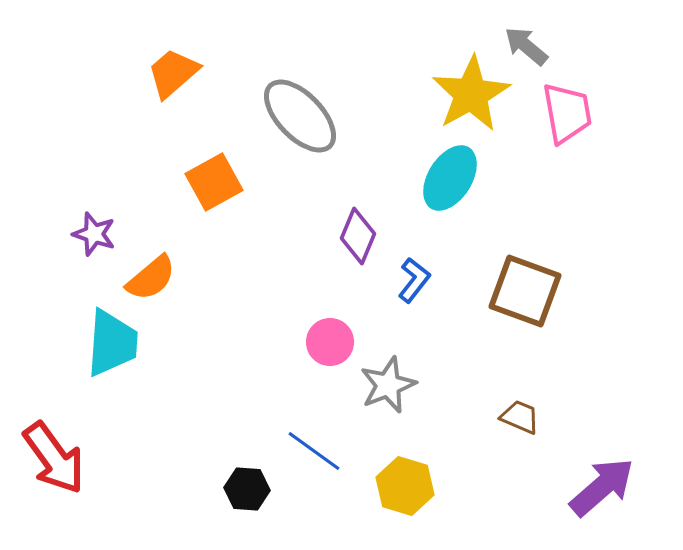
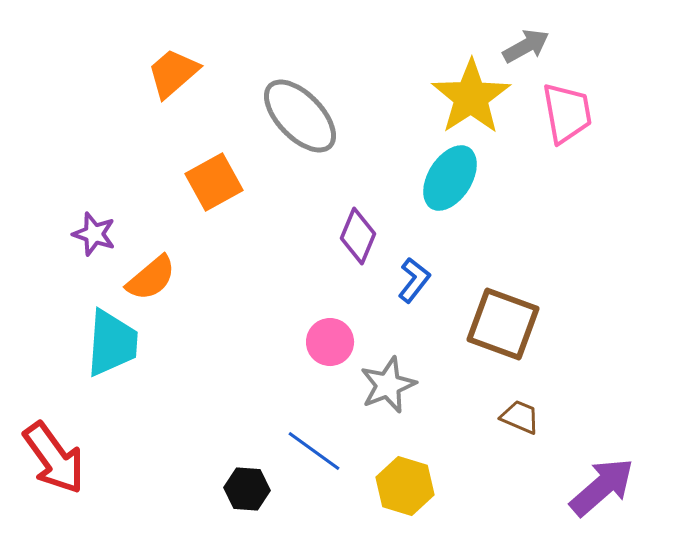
gray arrow: rotated 111 degrees clockwise
yellow star: moved 3 px down; rotated 4 degrees counterclockwise
brown square: moved 22 px left, 33 px down
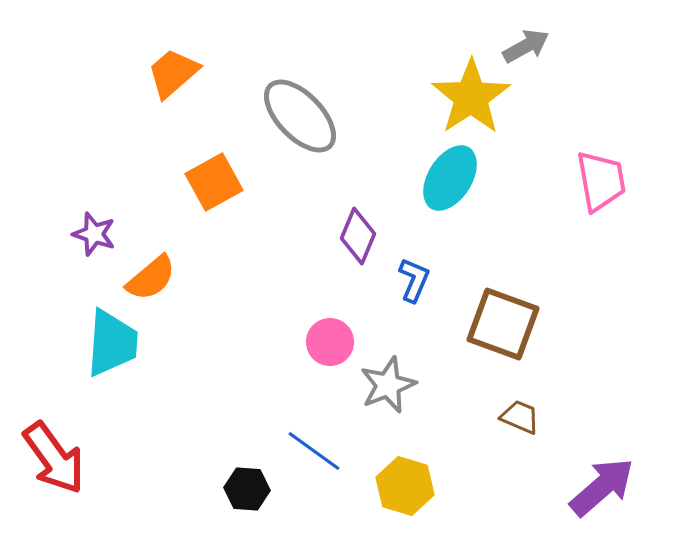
pink trapezoid: moved 34 px right, 68 px down
blue L-shape: rotated 15 degrees counterclockwise
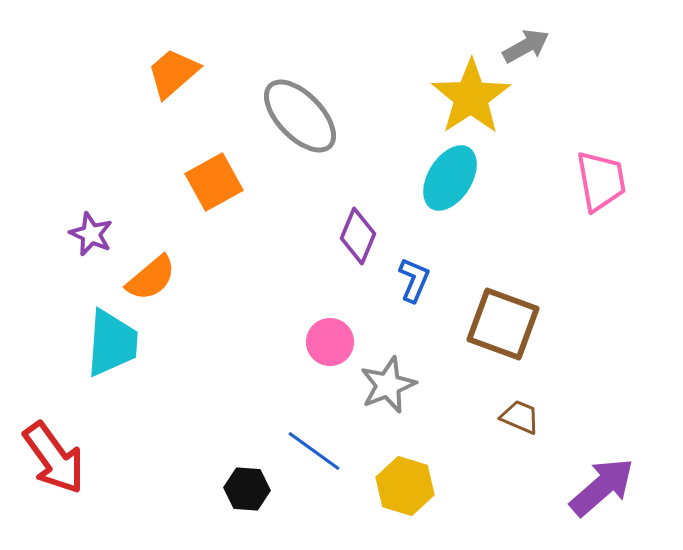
purple star: moved 3 px left; rotated 6 degrees clockwise
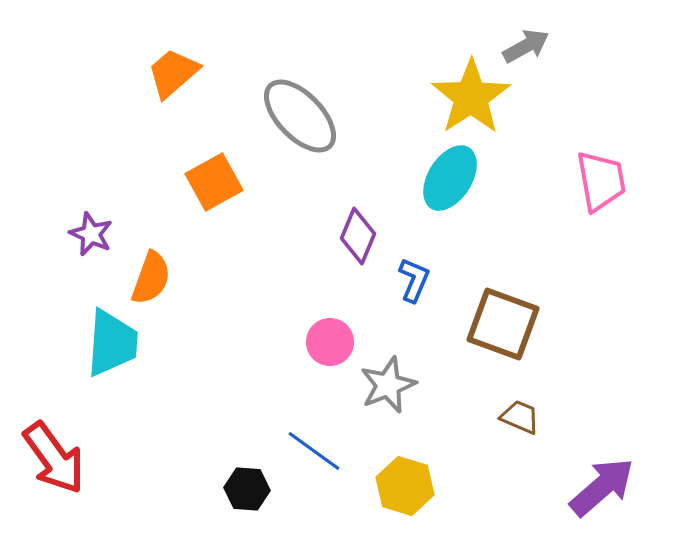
orange semicircle: rotated 30 degrees counterclockwise
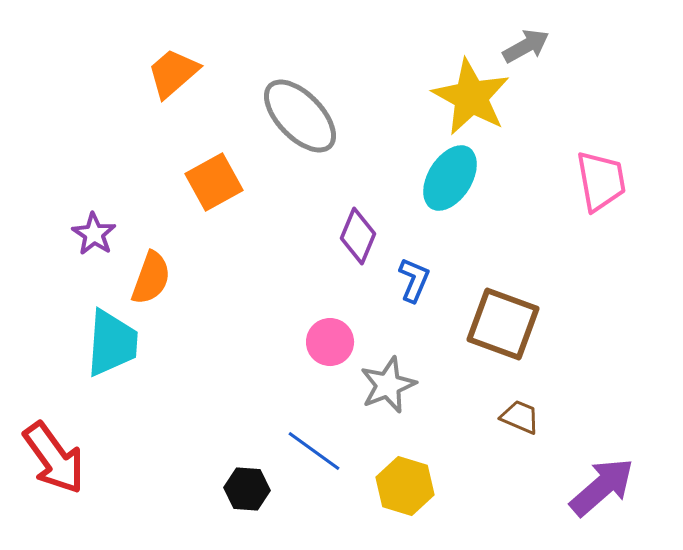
yellow star: rotated 10 degrees counterclockwise
purple star: moved 3 px right; rotated 9 degrees clockwise
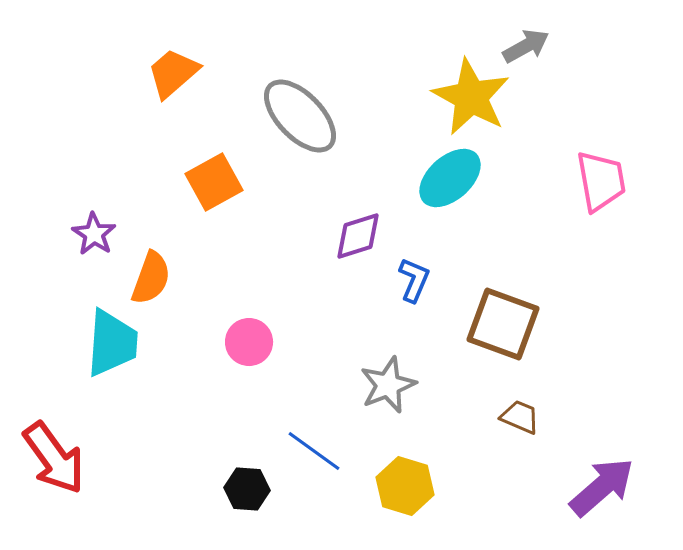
cyan ellipse: rotated 16 degrees clockwise
purple diamond: rotated 50 degrees clockwise
pink circle: moved 81 px left
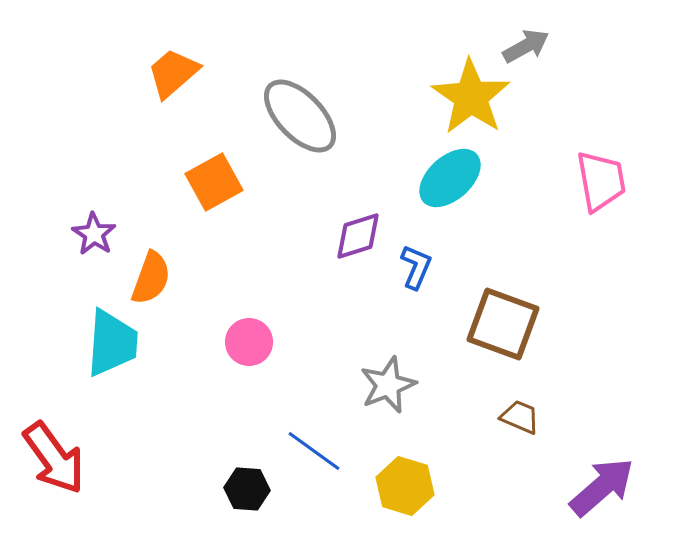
yellow star: rotated 6 degrees clockwise
blue L-shape: moved 2 px right, 13 px up
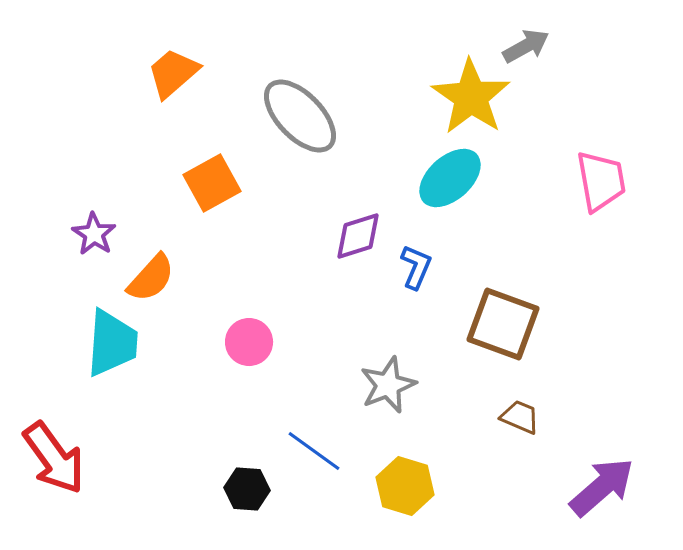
orange square: moved 2 px left, 1 px down
orange semicircle: rotated 22 degrees clockwise
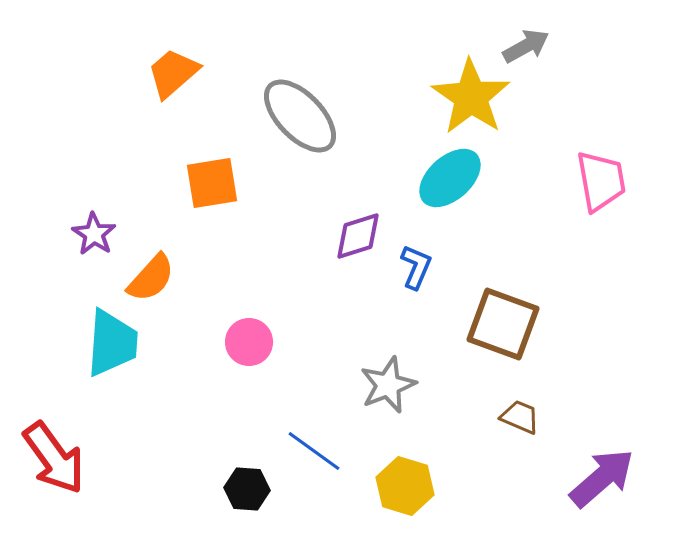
orange square: rotated 20 degrees clockwise
purple arrow: moved 9 px up
